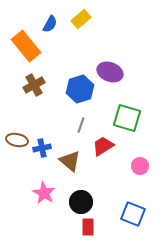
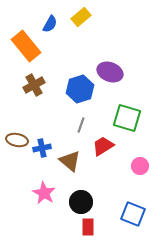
yellow rectangle: moved 2 px up
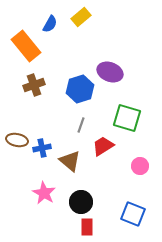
brown cross: rotated 10 degrees clockwise
red rectangle: moved 1 px left
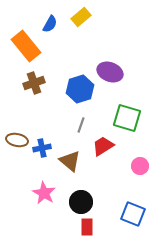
brown cross: moved 2 px up
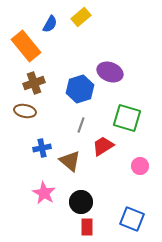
brown ellipse: moved 8 px right, 29 px up
blue square: moved 1 px left, 5 px down
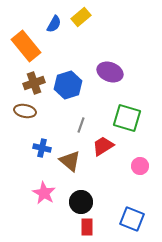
blue semicircle: moved 4 px right
blue hexagon: moved 12 px left, 4 px up
blue cross: rotated 24 degrees clockwise
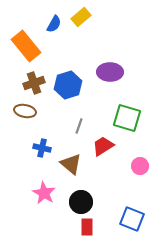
purple ellipse: rotated 20 degrees counterclockwise
gray line: moved 2 px left, 1 px down
brown triangle: moved 1 px right, 3 px down
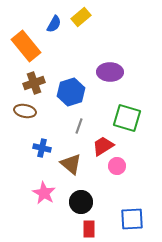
blue hexagon: moved 3 px right, 7 px down
pink circle: moved 23 px left
blue square: rotated 25 degrees counterclockwise
red rectangle: moved 2 px right, 2 px down
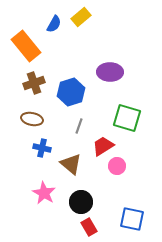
brown ellipse: moved 7 px right, 8 px down
blue square: rotated 15 degrees clockwise
red rectangle: moved 2 px up; rotated 30 degrees counterclockwise
